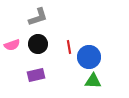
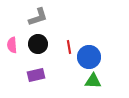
pink semicircle: rotated 105 degrees clockwise
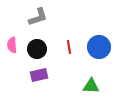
black circle: moved 1 px left, 5 px down
blue circle: moved 10 px right, 10 px up
purple rectangle: moved 3 px right
green triangle: moved 2 px left, 5 px down
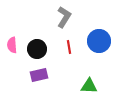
gray L-shape: moved 26 px right; rotated 40 degrees counterclockwise
blue circle: moved 6 px up
green triangle: moved 2 px left
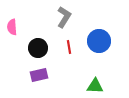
pink semicircle: moved 18 px up
black circle: moved 1 px right, 1 px up
green triangle: moved 6 px right
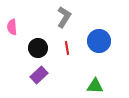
red line: moved 2 px left, 1 px down
purple rectangle: rotated 30 degrees counterclockwise
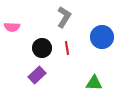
pink semicircle: rotated 84 degrees counterclockwise
blue circle: moved 3 px right, 4 px up
black circle: moved 4 px right
purple rectangle: moved 2 px left
green triangle: moved 1 px left, 3 px up
